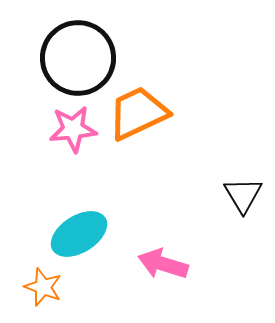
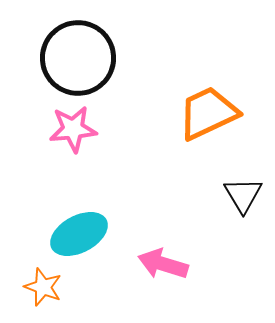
orange trapezoid: moved 70 px right
cyan ellipse: rotated 4 degrees clockwise
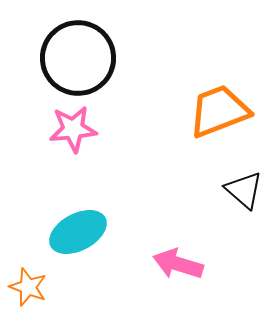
orange trapezoid: moved 11 px right, 2 px up; rotated 4 degrees clockwise
black triangle: moved 1 px right, 5 px up; rotated 18 degrees counterclockwise
cyan ellipse: moved 1 px left, 2 px up
pink arrow: moved 15 px right
orange star: moved 15 px left
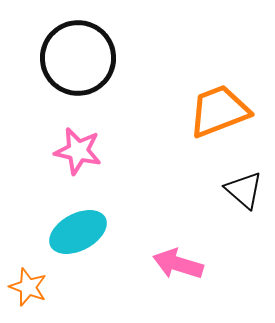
pink star: moved 5 px right, 22 px down; rotated 18 degrees clockwise
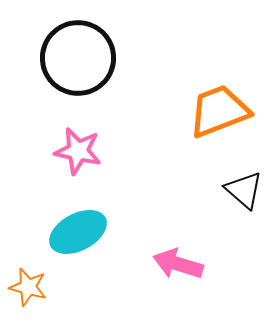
orange star: rotated 6 degrees counterclockwise
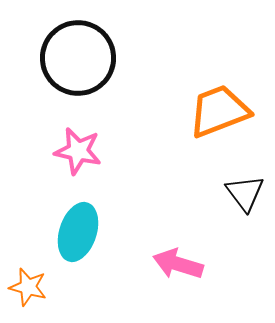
black triangle: moved 1 px right, 3 px down; rotated 12 degrees clockwise
cyan ellipse: rotated 44 degrees counterclockwise
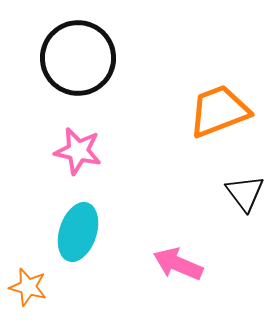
pink arrow: rotated 6 degrees clockwise
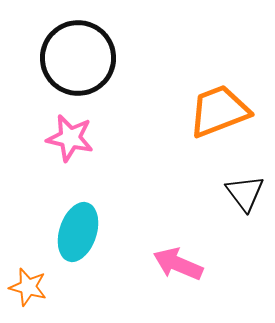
pink star: moved 8 px left, 13 px up
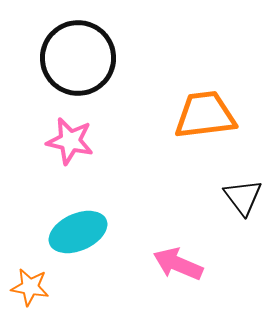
orange trapezoid: moved 14 px left, 4 px down; rotated 14 degrees clockwise
pink star: moved 3 px down
black triangle: moved 2 px left, 4 px down
cyan ellipse: rotated 48 degrees clockwise
orange star: moved 2 px right; rotated 6 degrees counterclockwise
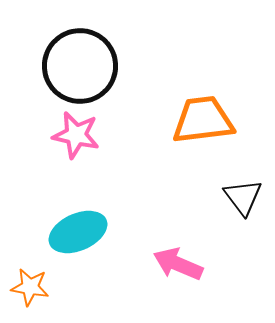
black circle: moved 2 px right, 8 px down
orange trapezoid: moved 2 px left, 5 px down
pink star: moved 6 px right, 6 px up
